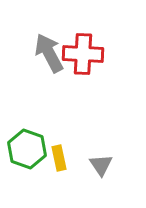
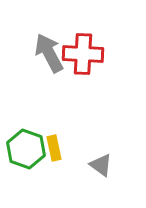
green hexagon: moved 1 px left
yellow rectangle: moved 5 px left, 10 px up
gray triangle: rotated 20 degrees counterclockwise
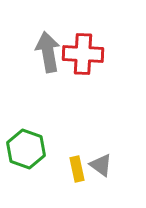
gray arrow: moved 1 px left, 1 px up; rotated 18 degrees clockwise
yellow rectangle: moved 23 px right, 21 px down
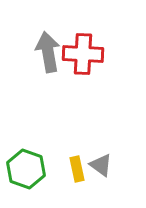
green hexagon: moved 20 px down
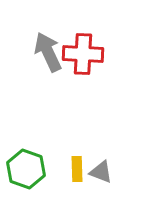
gray arrow: rotated 15 degrees counterclockwise
gray triangle: moved 7 px down; rotated 15 degrees counterclockwise
yellow rectangle: rotated 10 degrees clockwise
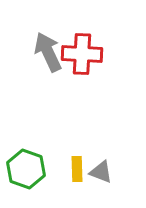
red cross: moved 1 px left
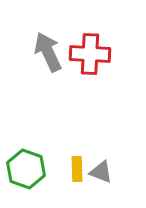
red cross: moved 8 px right
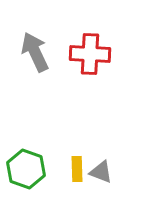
gray arrow: moved 13 px left
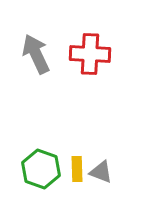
gray arrow: moved 1 px right, 2 px down
green hexagon: moved 15 px right
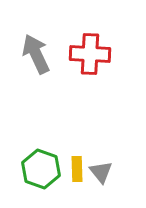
gray triangle: rotated 30 degrees clockwise
